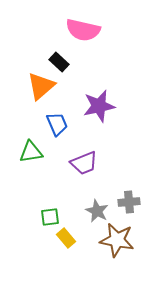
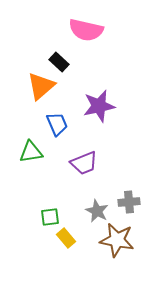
pink semicircle: moved 3 px right
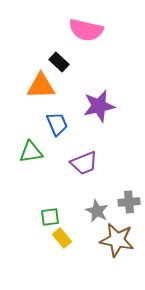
orange triangle: rotated 40 degrees clockwise
yellow rectangle: moved 4 px left
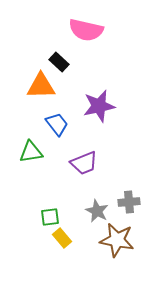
blue trapezoid: rotated 15 degrees counterclockwise
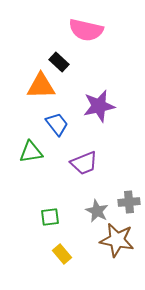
yellow rectangle: moved 16 px down
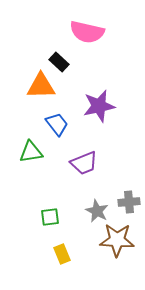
pink semicircle: moved 1 px right, 2 px down
brown star: rotated 8 degrees counterclockwise
yellow rectangle: rotated 18 degrees clockwise
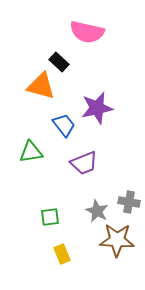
orange triangle: rotated 16 degrees clockwise
purple star: moved 2 px left, 2 px down
blue trapezoid: moved 7 px right, 1 px down
gray cross: rotated 15 degrees clockwise
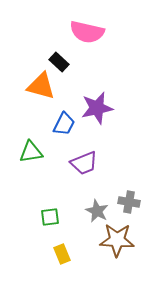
blue trapezoid: moved 1 px up; rotated 65 degrees clockwise
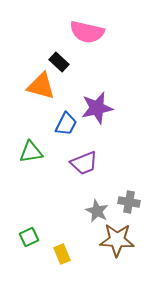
blue trapezoid: moved 2 px right
green square: moved 21 px left, 20 px down; rotated 18 degrees counterclockwise
